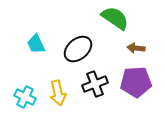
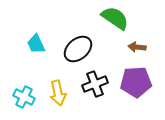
brown arrow: moved 1 px right, 1 px up
cyan cross: moved 1 px left
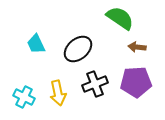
green semicircle: moved 5 px right
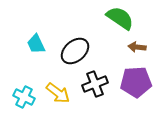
black ellipse: moved 3 px left, 2 px down
yellow arrow: rotated 40 degrees counterclockwise
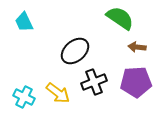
cyan trapezoid: moved 12 px left, 22 px up
black cross: moved 1 px left, 2 px up
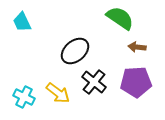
cyan trapezoid: moved 2 px left
black cross: rotated 30 degrees counterclockwise
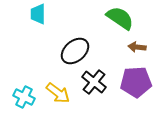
cyan trapezoid: moved 16 px right, 8 px up; rotated 25 degrees clockwise
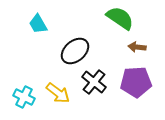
cyan trapezoid: moved 10 px down; rotated 30 degrees counterclockwise
